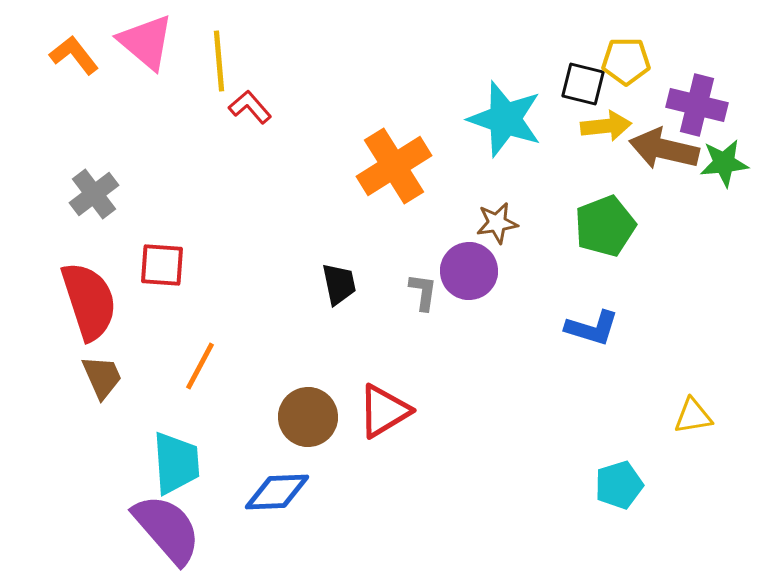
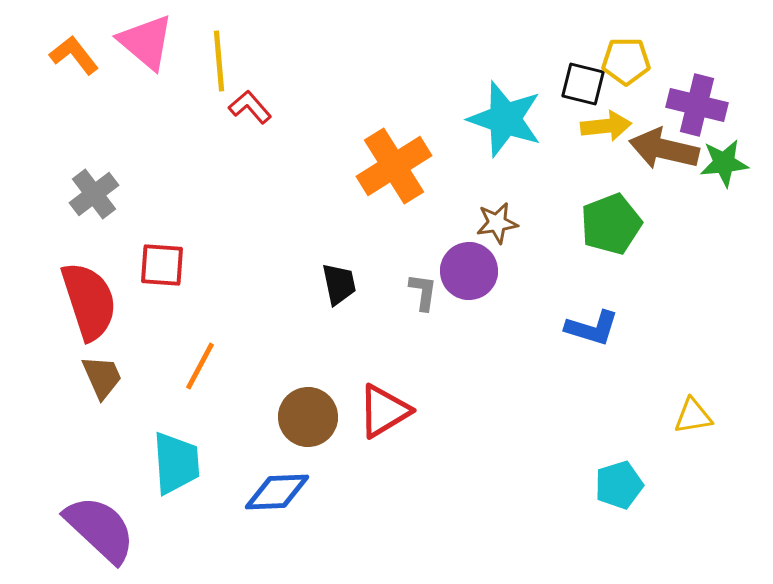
green pentagon: moved 6 px right, 2 px up
purple semicircle: moved 67 px left; rotated 6 degrees counterclockwise
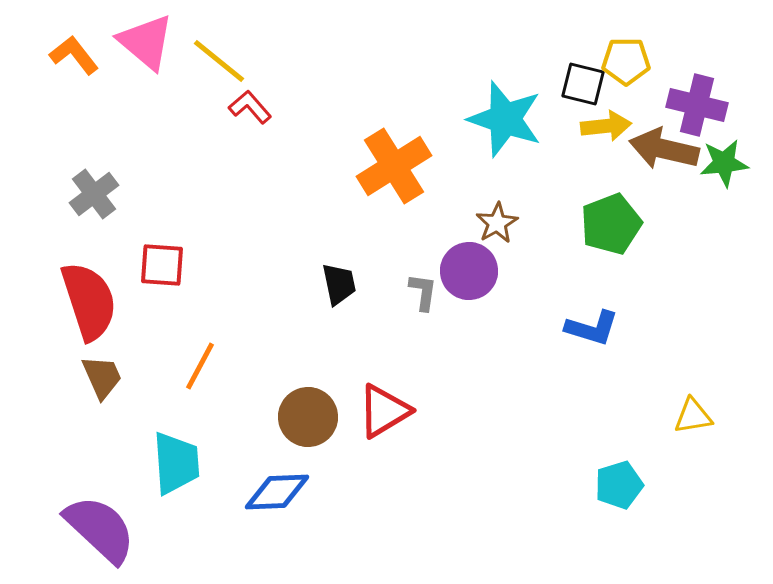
yellow line: rotated 46 degrees counterclockwise
brown star: rotated 21 degrees counterclockwise
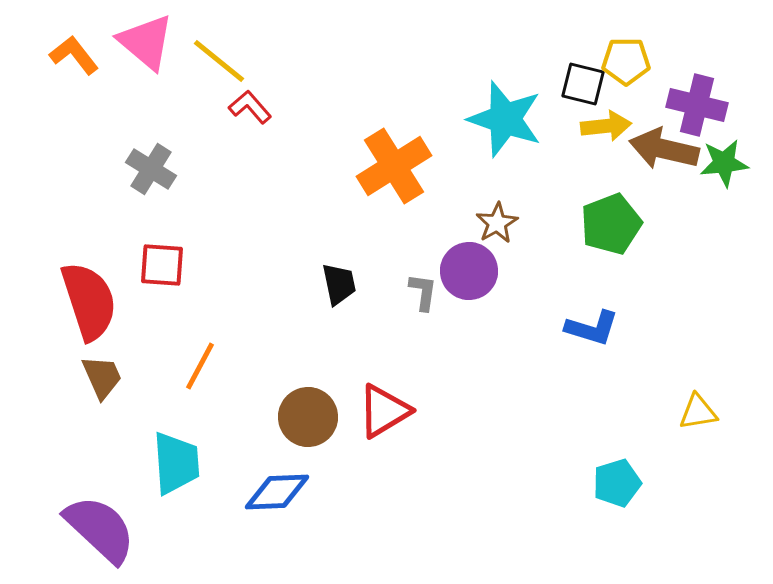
gray cross: moved 57 px right, 25 px up; rotated 21 degrees counterclockwise
yellow triangle: moved 5 px right, 4 px up
cyan pentagon: moved 2 px left, 2 px up
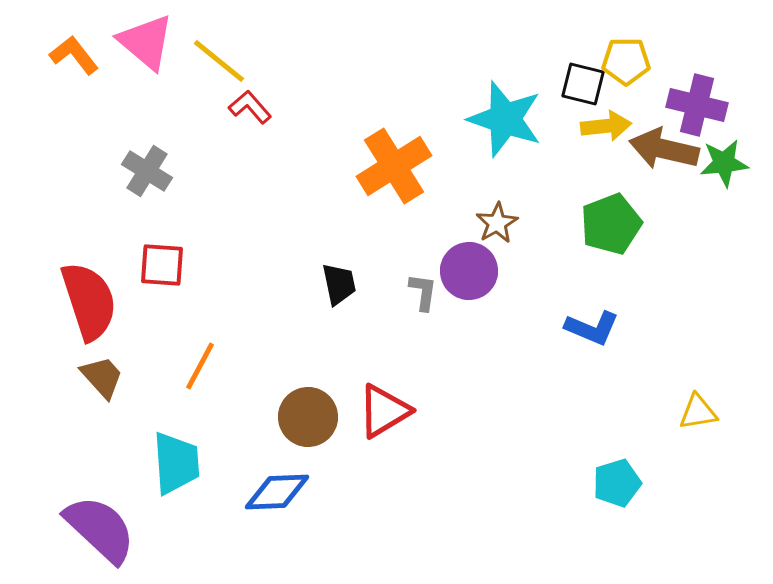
gray cross: moved 4 px left, 2 px down
blue L-shape: rotated 6 degrees clockwise
brown trapezoid: rotated 18 degrees counterclockwise
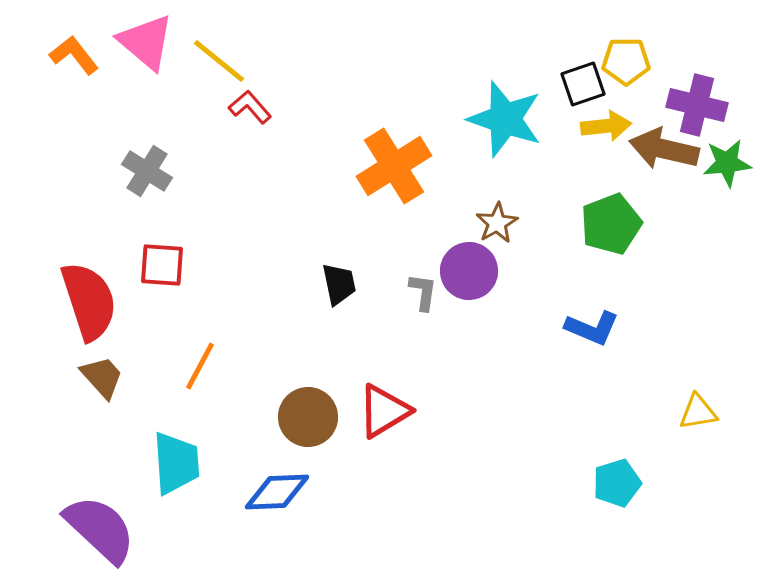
black square: rotated 33 degrees counterclockwise
green star: moved 3 px right
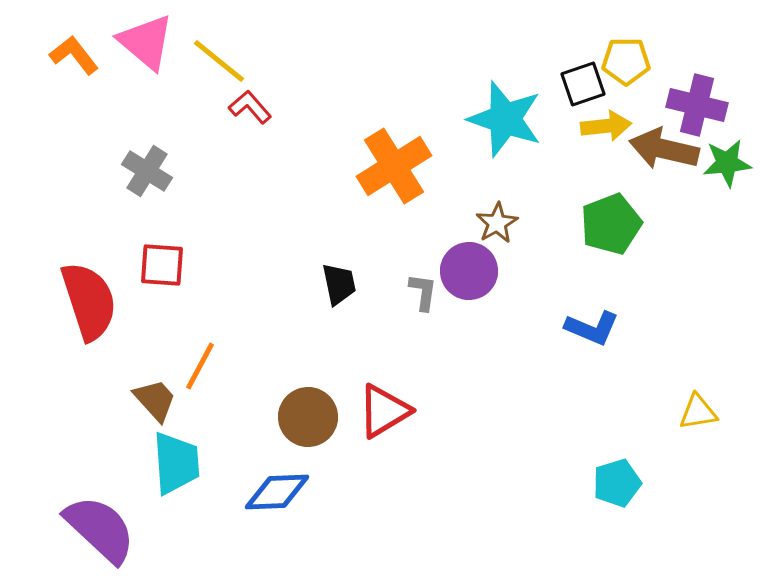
brown trapezoid: moved 53 px right, 23 px down
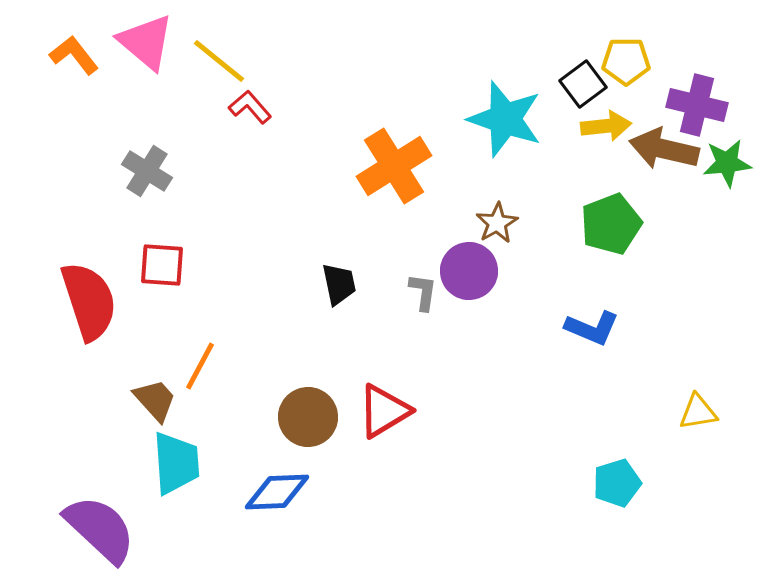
black square: rotated 18 degrees counterclockwise
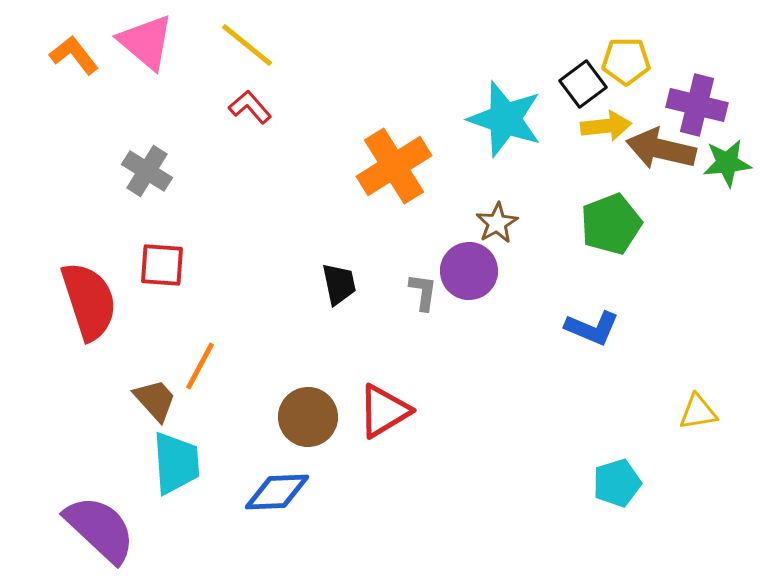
yellow line: moved 28 px right, 16 px up
brown arrow: moved 3 px left
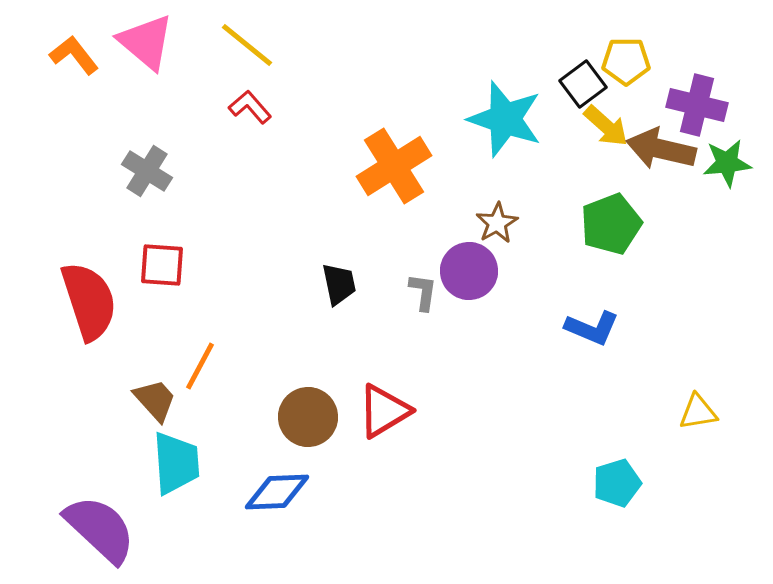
yellow arrow: rotated 48 degrees clockwise
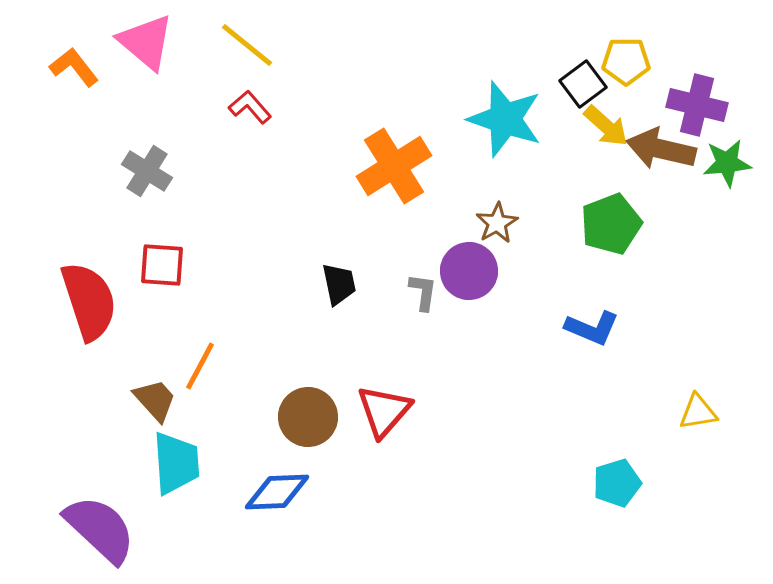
orange L-shape: moved 12 px down
red triangle: rotated 18 degrees counterclockwise
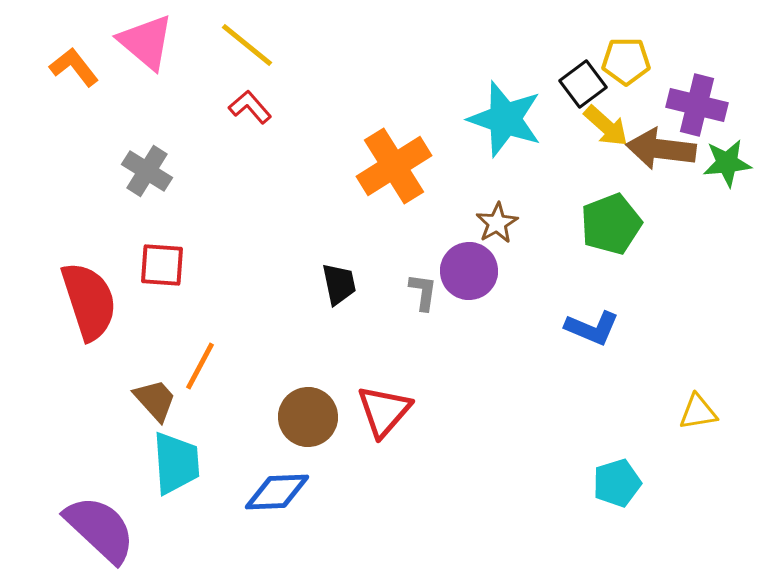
brown arrow: rotated 6 degrees counterclockwise
